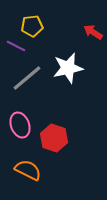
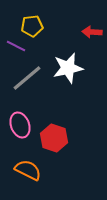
red arrow: moved 1 px left; rotated 30 degrees counterclockwise
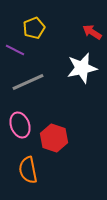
yellow pentagon: moved 2 px right, 2 px down; rotated 15 degrees counterclockwise
red arrow: rotated 30 degrees clockwise
purple line: moved 1 px left, 4 px down
white star: moved 14 px right
gray line: moved 1 px right, 4 px down; rotated 16 degrees clockwise
orange semicircle: rotated 128 degrees counterclockwise
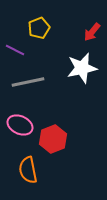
yellow pentagon: moved 5 px right
red arrow: rotated 84 degrees counterclockwise
gray line: rotated 12 degrees clockwise
pink ellipse: rotated 45 degrees counterclockwise
red hexagon: moved 1 px left, 1 px down; rotated 20 degrees clockwise
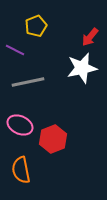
yellow pentagon: moved 3 px left, 2 px up
red arrow: moved 2 px left, 5 px down
orange semicircle: moved 7 px left
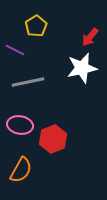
yellow pentagon: rotated 10 degrees counterclockwise
pink ellipse: rotated 15 degrees counterclockwise
orange semicircle: rotated 140 degrees counterclockwise
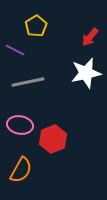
white star: moved 4 px right, 5 px down
